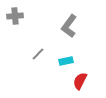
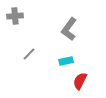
gray L-shape: moved 3 px down
gray line: moved 9 px left
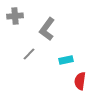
gray L-shape: moved 22 px left
cyan rectangle: moved 1 px up
red semicircle: rotated 18 degrees counterclockwise
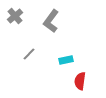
gray cross: rotated 35 degrees counterclockwise
gray L-shape: moved 4 px right, 8 px up
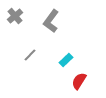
gray line: moved 1 px right, 1 px down
cyan rectangle: rotated 32 degrees counterclockwise
red semicircle: moved 1 px left; rotated 24 degrees clockwise
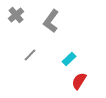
gray cross: moved 1 px right, 1 px up
cyan rectangle: moved 3 px right, 1 px up
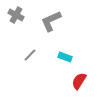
gray cross: rotated 21 degrees counterclockwise
gray L-shape: rotated 30 degrees clockwise
cyan rectangle: moved 4 px left, 2 px up; rotated 64 degrees clockwise
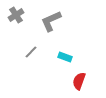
gray cross: rotated 28 degrees clockwise
gray line: moved 1 px right, 3 px up
red semicircle: rotated 12 degrees counterclockwise
